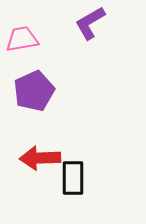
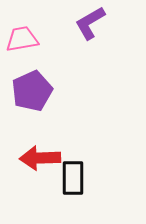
purple pentagon: moved 2 px left
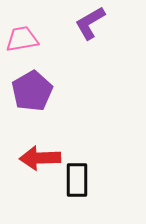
purple pentagon: rotated 6 degrees counterclockwise
black rectangle: moved 4 px right, 2 px down
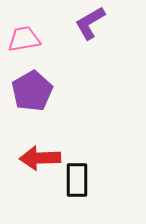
pink trapezoid: moved 2 px right
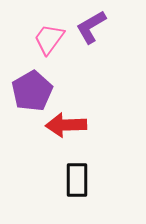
purple L-shape: moved 1 px right, 4 px down
pink trapezoid: moved 25 px right; rotated 44 degrees counterclockwise
red arrow: moved 26 px right, 33 px up
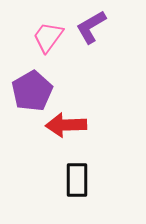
pink trapezoid: moved 1 px left, 2 px up
